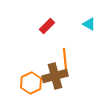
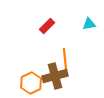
cyan triangle: rotated 40 degrees counterclockwise
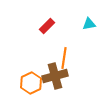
orange line: moved 1 px left, 1 px up; rotated 15 degrees clockwise
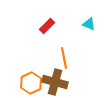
cyan triangle: rotated 32 degrees clockwise
orange line: rotated 20 degrees counterclockwise
brown cross: moved 6 px down; rotated 30 degrees clockwise
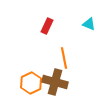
red rectangle: rotated 21 degrees counterclockwise
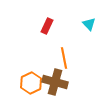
cyan triangle: rotated 24 degrees clockwise
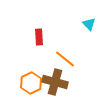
red rectangle: moved 8 px left, 11 px down; rotated 28 degrees counterclockwise
orange line: moved 1 px right, 1 px down; rotated 40 degrees counterclockwise
